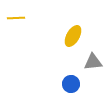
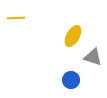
gray triangle: moved 5 px up; rotated 24 degrees clockwise
blue circle: moved 4 px up
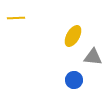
gray triangle: rotated 12 degrees counterclockwise
blue circle: moved 3 px right
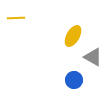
gray triangle: rotated 24 degrees clockwise
